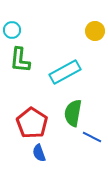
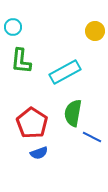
cyan circle: moved 1 px right, 3 px up
green L-shape: moved 1 px right, 1 px down
blue semicircle: rotated 90 degrees counterclockwise
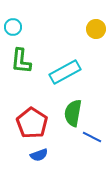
yellow circle: moved 1 px right, 2 px up
blue semicircle: moved 2 px down
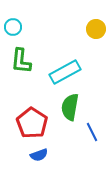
green semicircle: moved 3 px left, 6 px up
blue line: moved 5 px up; rotated 36 degrees clockwise
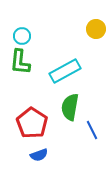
cyan circle: moved 9 px right, 9 px down
green L-shape: moved 1 px left, 1 px down
cyan rectangle: moved 1 px up
blue line: moved 2 px up
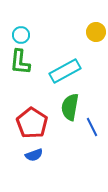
yellow circle: moved 3 px down
cyan circle: moved 1 px left, 1 px up
blue line: moved 3 px up
blue semicircle: moved 5 px left
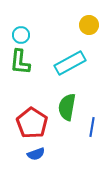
yellow circle: moved 7 px left, 7 px up
cyan rectangle: moved 5 px right, 8 px up
green semicircle: moved 3 px left
blue line: rotated 36 degrees clockwise
blue semicircle: moved 2 px right, 1 px up
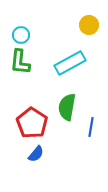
blue line: moved 1 px left
blue semicircle: rotated 30 degrees counterclockwise
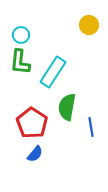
cyan rectangle: moved 17 px left, 9 px down; rotated 28 degrees counterclockwise
blue line: rotated 18 degrees counterclockwise
blue semicircle: moved 1 px left
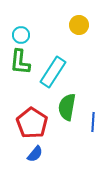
yellow circle: moved 10 px left
blue line: moved 2 px right, 5 px up; rotated 12 degrees clockwise
